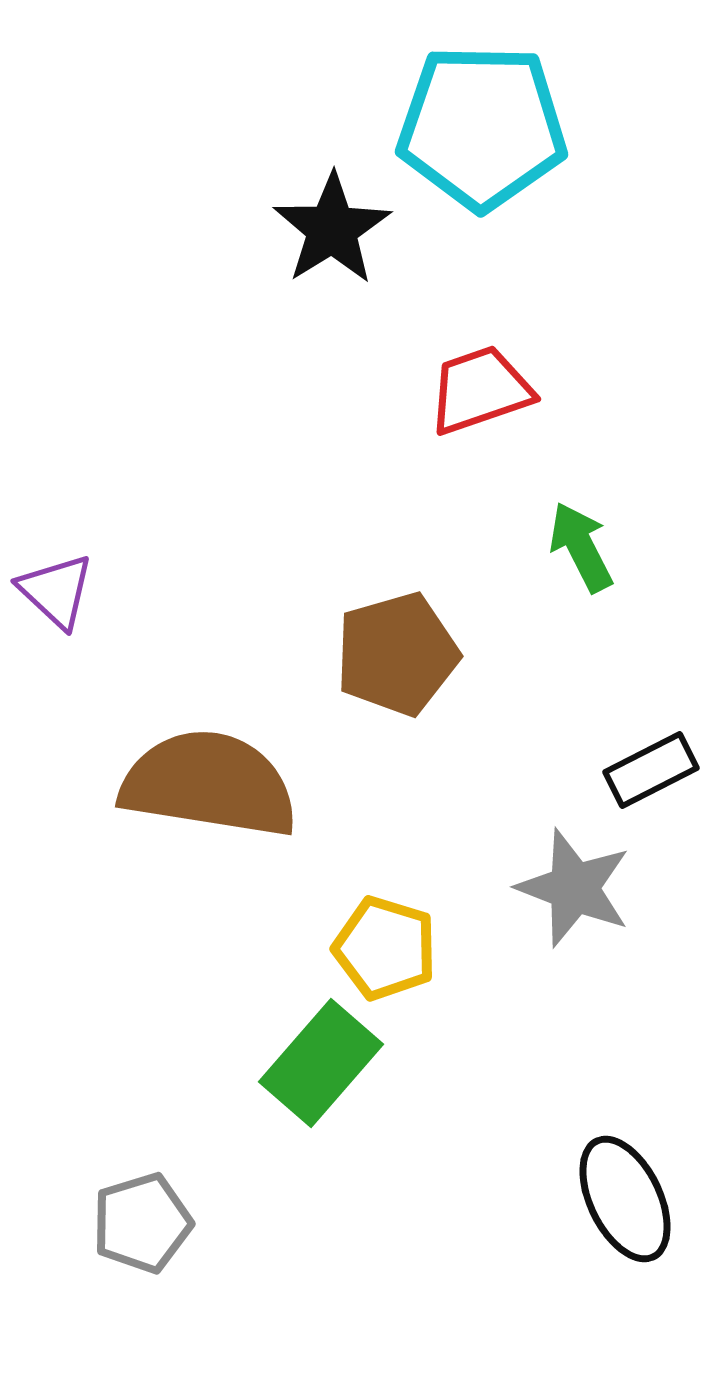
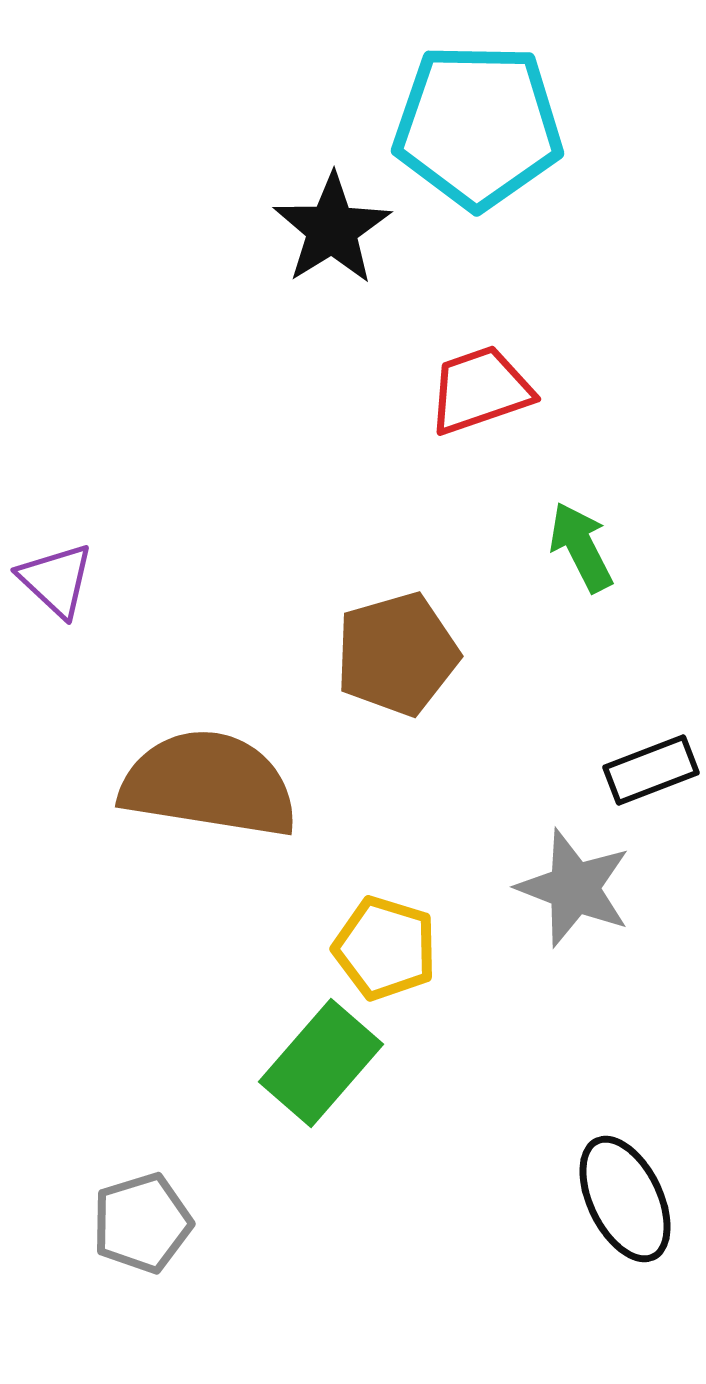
cyan pentagon: moved 4 px left, 1 px up
purple triangle: moved 11 px up
black rectangle: rotated 6 degrees clockwise
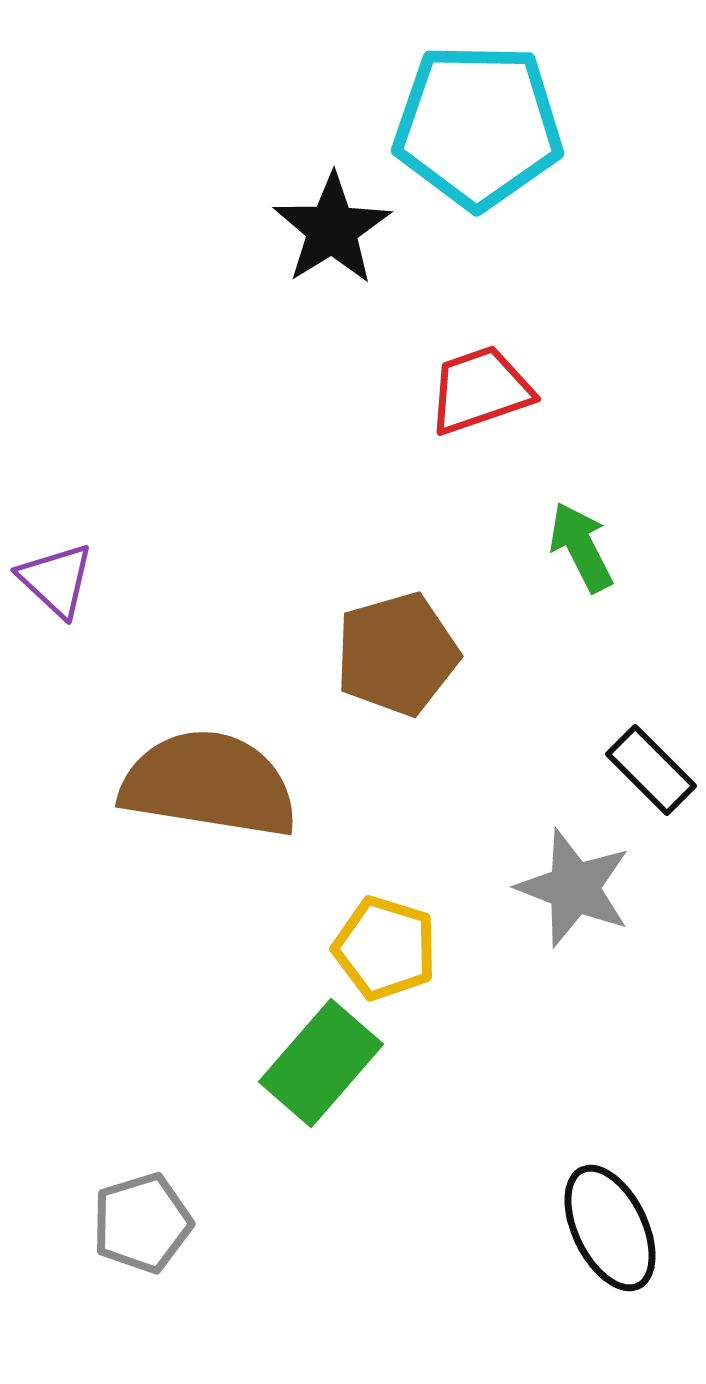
black rectangle: rotated 66 degrees clockwise
black ellipse: moved 15 px left, 29 px down
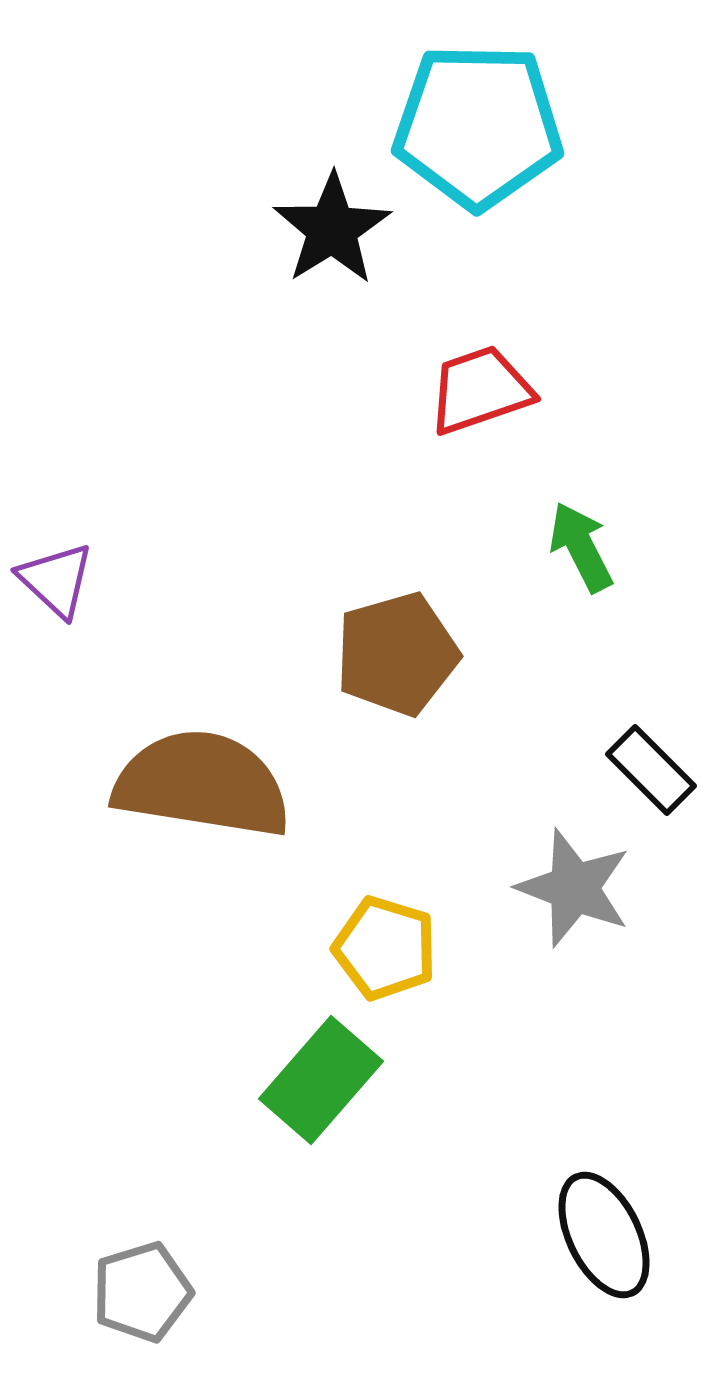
brown semicircle: moved 7 px left
green rectangle: moved 17 px down
gray pentagon: moved 69 px down
black ellipse: moved 6 px left, 7 px down
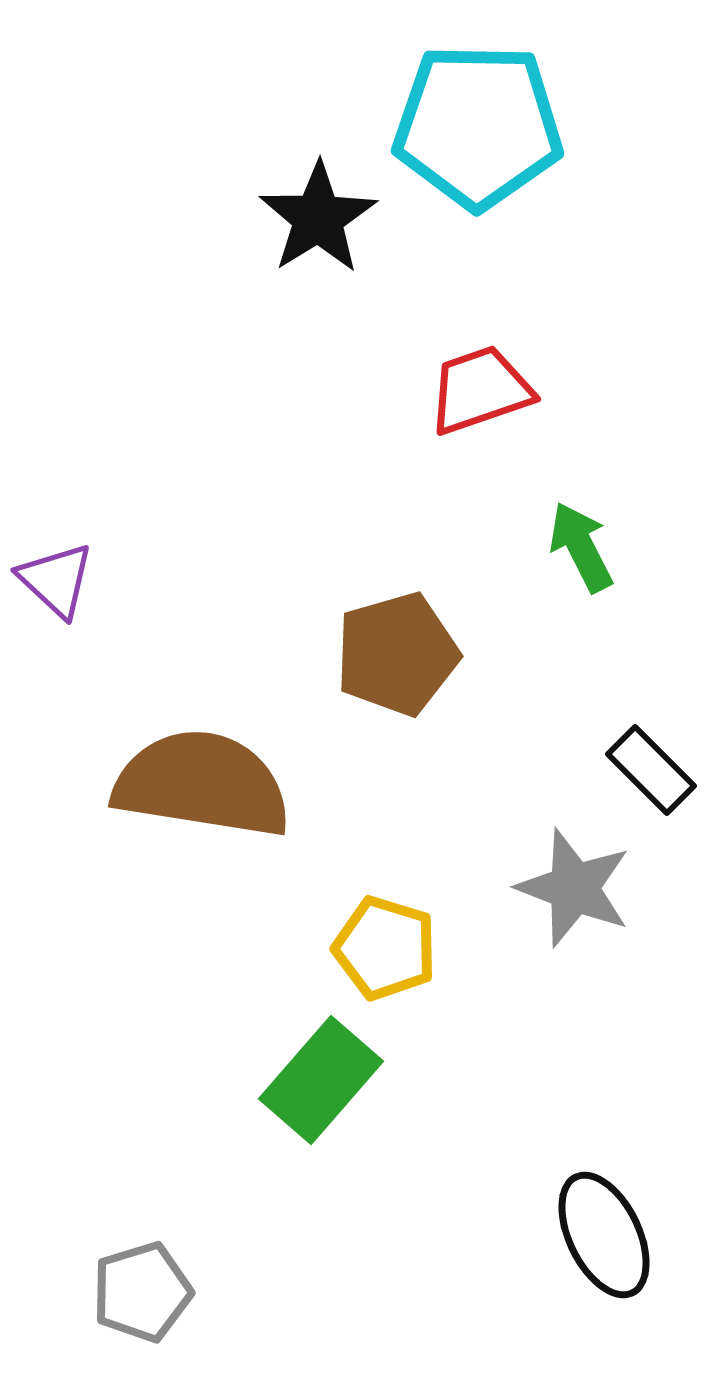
black star: moved 14 px left, 11 px up
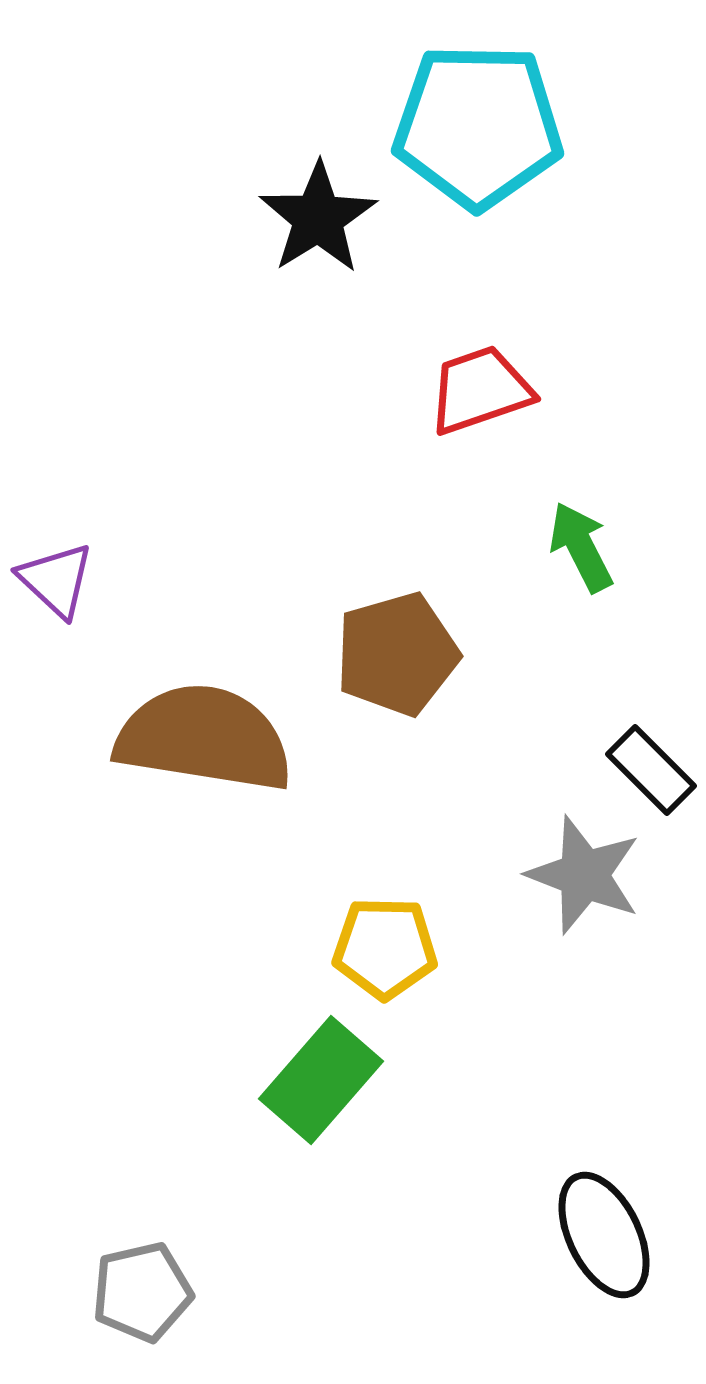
brown semicircle: moved 2 px right, 46 px up
gray star: moved 10 px right, 13 px up
yellow pentagon: rotated 16 degrees counterclockwise
gray pentagon: rotated 4 degrees clockwise
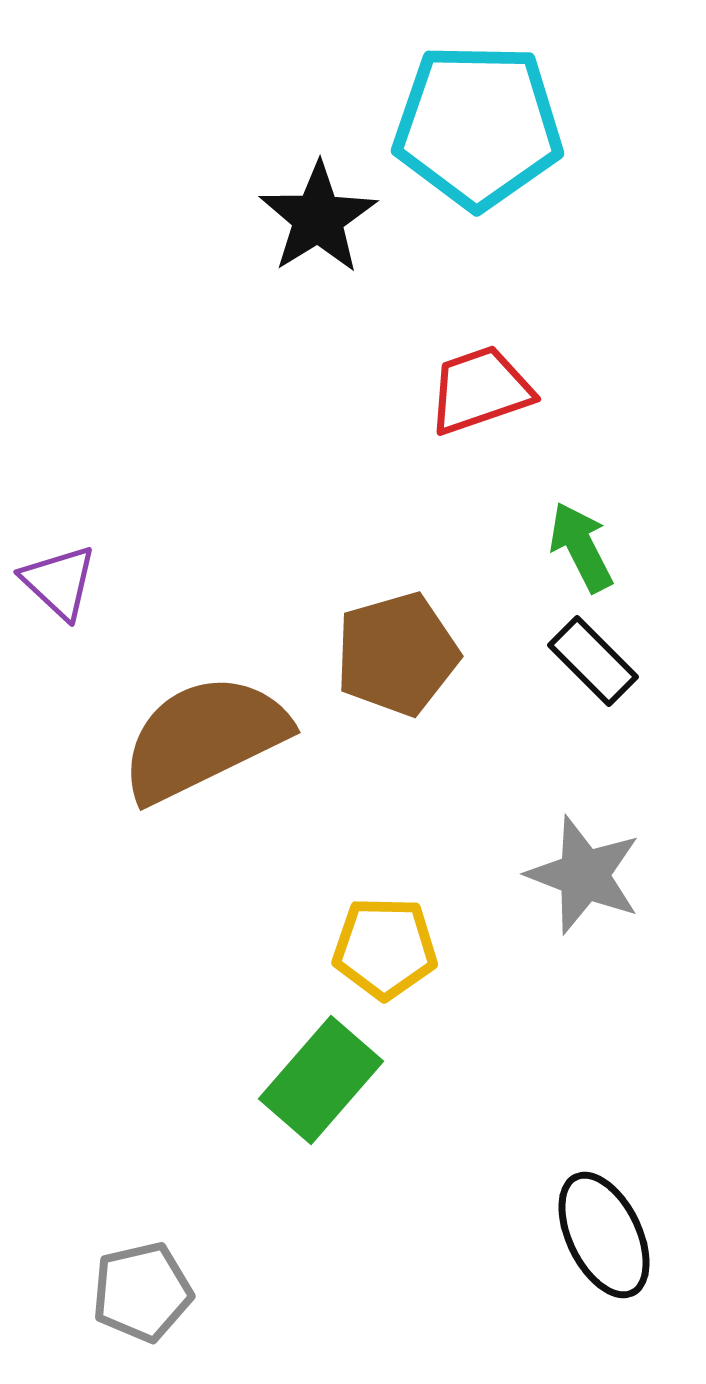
purple triangle: moved 3 px right, 2 px down
brown semicircle: rotated 35 degrees counterclockwise
black rectangle: moved 58 px left, 109 px up
